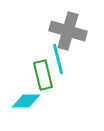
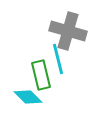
green rectangle: moved 2 px left
cyan diamond: moved 2 px right, 4 px up; rotated 44 degrees clockwise
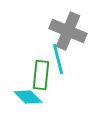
gray cross: rotated 6 degrees clockwise
green rectangle: rotated 20 degrees clockwise
